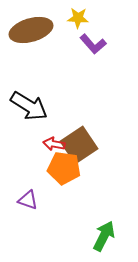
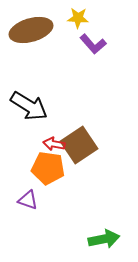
orange pentagon: moved 16 px left
green arrow: moved 3 px down; rotated 52 degrees clockwise
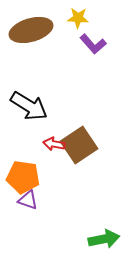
orange pentagon: moved 25 px left, 9 px down
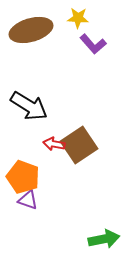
orange pentagon: rotated 12 degrees clockwise
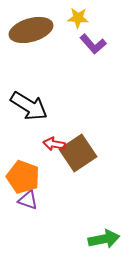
brown square: moved 1 px left, 8 px down
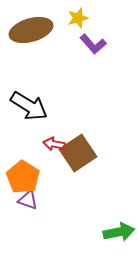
yellow star: rotated 20 degrees counterclockwise
orange pentagon: rotated 12 degrees clockwise
green arrow: moved 15 px right, 7 px up
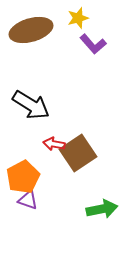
black arrow: moved 2 px right, 1 px up
orange pentagon: rotated 12 degrees clockwise
green arrow: moved 17 px left, 23 px up
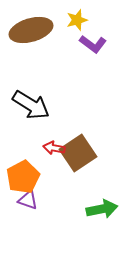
yellow star: moved 1 px left, 2 px down
purple L-shape: rotated 12 degrees counterclockwise
red arrow: moved 4 px down
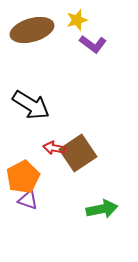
brown ellipse: moved 1 px right
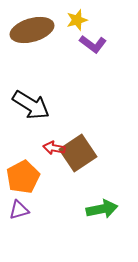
purple triangle: moved 9 px left, 10 px down; rotated 35 degrees counterclockwise
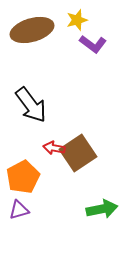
black arrow: rotated 21 degrees clockwise
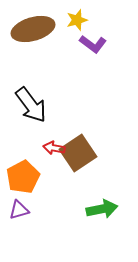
brown ellipse: moved 1 px right, 1 px up
